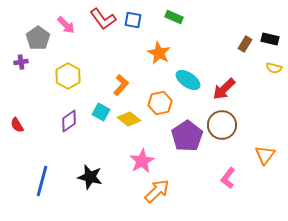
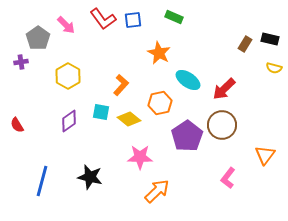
blue square: rotated 18 degrees counterclockwise
cyan square: rotated 18 degrees counterclockwise
pink star: moved 2 px left, 4 px up; rotated 30 degrees clockwise
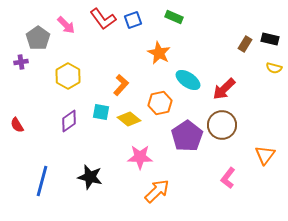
blue square: rotated 12 degrees counterclockwise
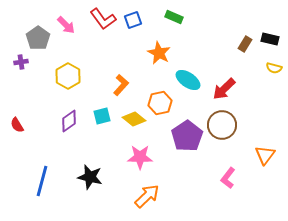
cyan square: moved 1 px right, 4 px down; rotated 24 degrees counterclockwise
yellow diamond: moved 5 px right
orange arrow: moved 10 px left, 5 px down
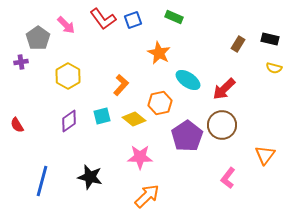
brown rectangle: moved 7 px left
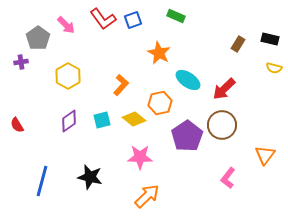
green rectangle: moved 2 px right, 1 px up
cyan square: moved 4 px down
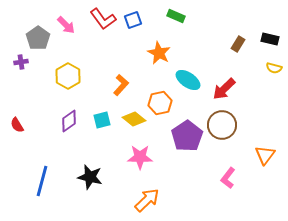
orange arrow: moved 4 px down
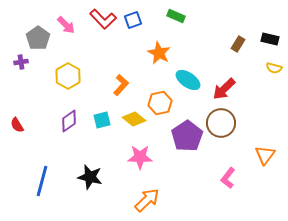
red L-shape: rotated 8 degrees counterclockwise
brown circle: moved 1 px left, 2 px up
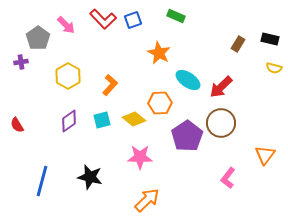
orange L-shape: moved 11 px left
red arrow: moved 3 px left, 2 px up
orange hexagon: rotated 10 degrees clockwise
